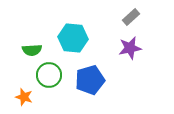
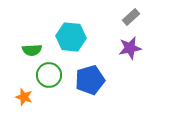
cyan hexagon: moved 2 px left, 1 px up
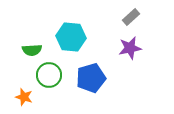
blue pentagon: moved 1 px right, 2 px up
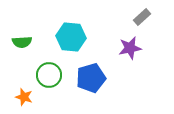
gray rectangle: moved 11 px right
green semicircle: moved 10 px left, 8 px up
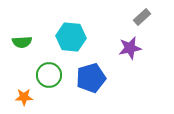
orange star: rotated 18 degrees counterclockwise
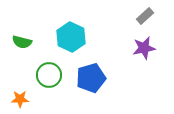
gray rectangle: moved 3 px right, 1 px up
cyan hexagon: rotated 20 degrees clockwise
green semicircle: rotated 18 degrees clockwise
purple star: moved 14 px right
orange star: moved 4 px left, 2 px down
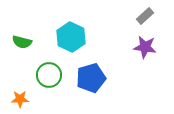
purple star: moved 1 px right, 1 px up; rotated 20 degrees clockwise
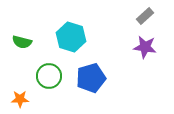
cyan hexagon: rotated 8 degrees counterclockwise
green circle: moved 1 px down
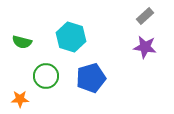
green circle: moved 3 px left
